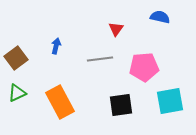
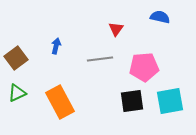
black square: moved 11 px right, 4 px up
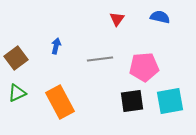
red triangle: moved 1 px right, 10 px up
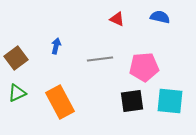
red triangle: rotated 42 degrees counterclockwise
cyan square: rotated 16 degrees clockwise
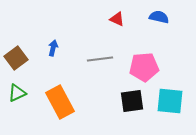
blue semicircle: moved 1 px left
blue arrow: moved 3 px left, 2 px down
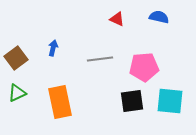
orange rectangle: rotated 16 degrees clockwise
